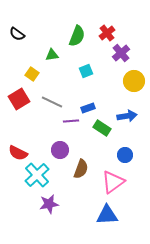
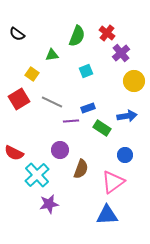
red cross: rotated 14 degrees counterclockwise
red semicircle: moved 4 px left
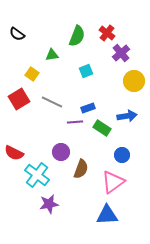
purple line: moved 4 px right, 1 px down
purple circle: moved 1 px right, 2 px down
blue circle: moved 3 px left
cyan cross: rotated 10 degrees counterclockwise
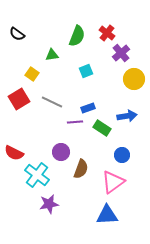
yellow circle: moved 2 px up
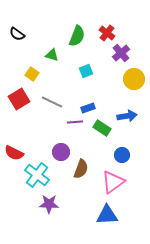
green triangle: rotated 24 degrees clockwise
purple star: rotated 12 degrees clockwise
